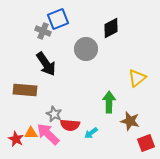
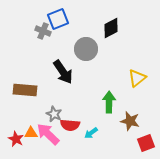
black arrow: moved 17 px right, 8 px down
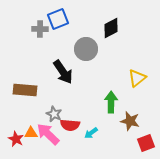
gray cross: moved 3 px left, 2 px up; rotated 21 degrees counterclockwise
green arrow: moved 2 px right
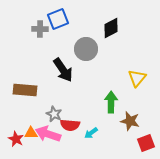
black arrow: moved 2 px up
yellow triangle: rotated 12 degrees counterclockwise
pink arrow: rotated 25 degrees counterclockwise
